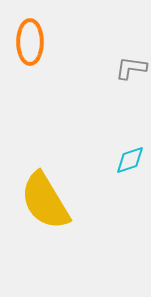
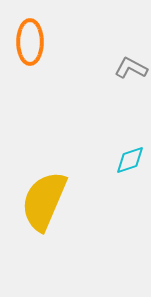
gray L-shape: rotated 20 degrees clockwise
yellow semicircle: moved 1 px left; rotated 54 degrees clockwise
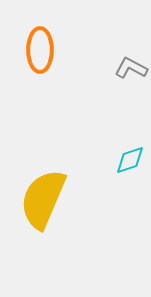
orange ellipse: moved 10 px right, 8 px down
yellow semicircle: moved 1 px left, 2 px up
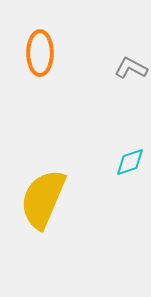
orange ellipse: moved 3 px down
cyan diamond: moved 2 px down
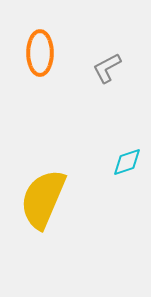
gray L-shape: moved 24 px left; rotated 56 degrees counterclockwise
cyan diamond: moved 3 px left
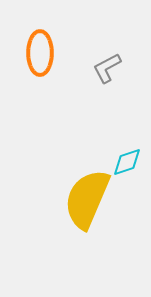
yellow semicircle: moved 44 px right
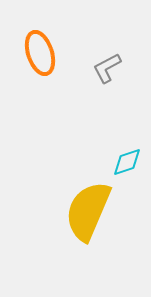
orange ellipse: rotated 18 degrees counterclockwise
yellow semicircle: moved 1 px right, 12 px down
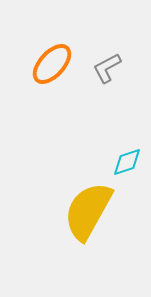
orange ellipse: moved 12 px right, 11 px down; rotated 60 degrees clockwise
yellow semicircle: rotated 6 degrees clockwise
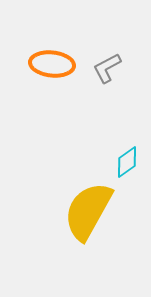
orange ellipse: rotated 54 degrees clockwise
cyan diamond: rotated 16 degrees counterclockwise
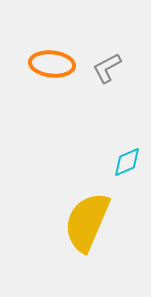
cyan diamond: rotated 12 degrees clockwise
yellow semicircle: moved 1 px left, 11 px down; rotated 6 degrees counterclockwise
